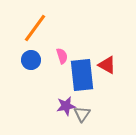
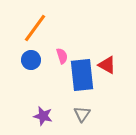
purple star: moved 23 px left, 10 px down; rotated 24 degrees clockwise
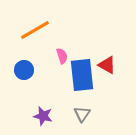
orange line: moved 2 px down; rotated 24 degrees clockwise
blue circle: moved 7 px left, 10 px down
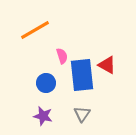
blue circle: moved 22 px right, 13 px down
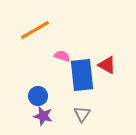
pink semicircle: rotated 56 degrees counterclockwise
blue circle: moved 8 px left, 13 px down
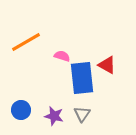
orange line: moved 9 px left, 12 px down
blue rectangle: moved 3 px down
blue circle: moved 17 px left, 14 px down
purple star: moved 11 px right
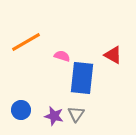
red triangle: moved 6 px right, 10 px up
blue rectangle: rotated 12 degrees clockwise
gray triangle: moved 6 px left
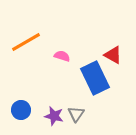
blue rectangle: moved 13 px right; rotated 32 degrees counterclockwise
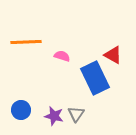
orange line: rotated 28 degrees clockwise
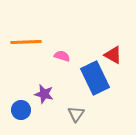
purple star: moved 10 px left, 22 px up
